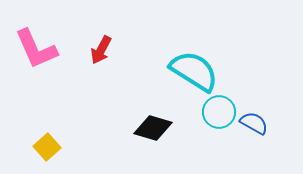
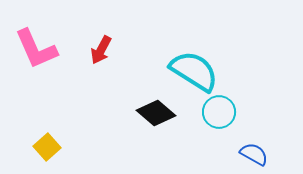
blue semicircle: moved 31 px down
black diamond: moved 3 px right, 15 px up; rotated 24 degrees clockwise
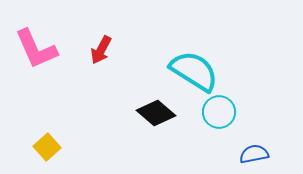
blue semicircle: rotated 40 degrees counterclockwise
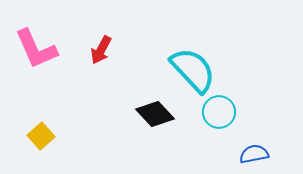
cyan semicircle: moved 1 px left, 1 px up; rotated 15 degrees clockwise
black diamond: moved 1 px left, 1 px down; rotated 6 degrees clockwise
yellow square: moved 6 px left, 11 px up
